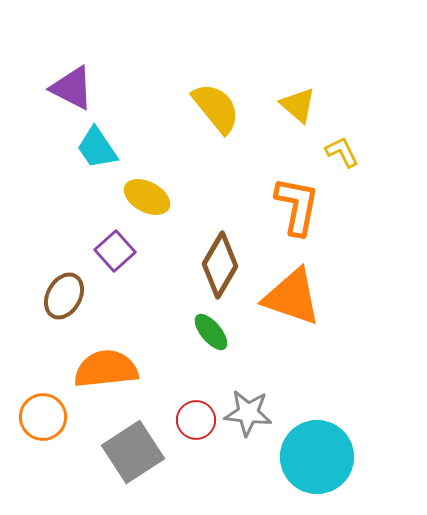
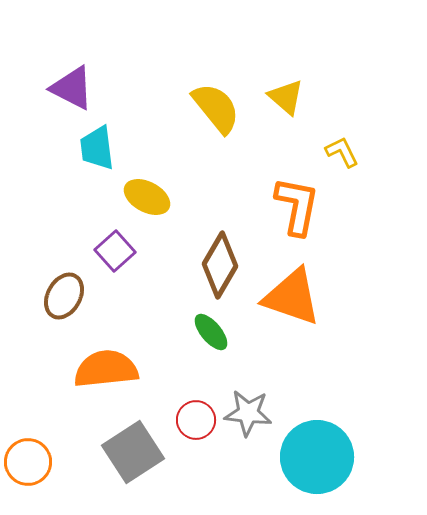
yellow triangle: moved 12 px left, 8 px up
cyan trapezoid: rotated 27 degrees clockwise
orange circle: moved 15 px left, 45 px down
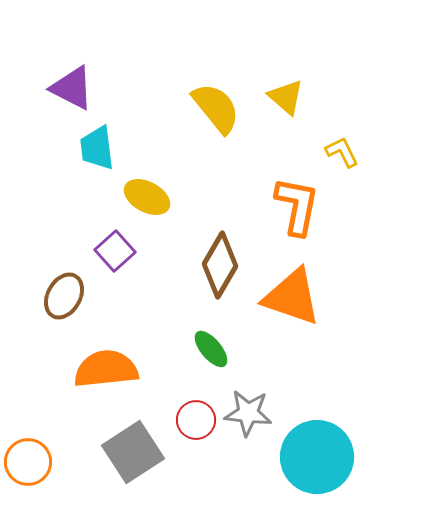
green ellipse: moved 17 px down
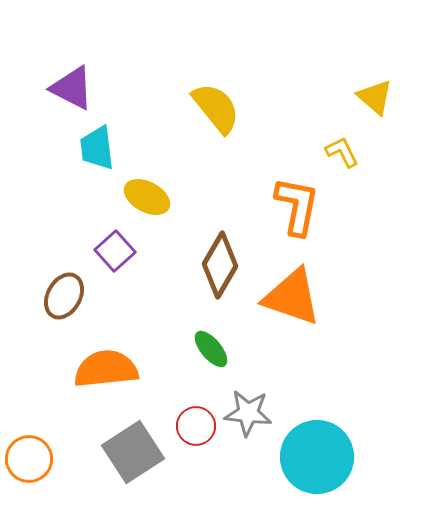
yellow triangle: moved 89 px right
red circle: moved 6 px down
orange circle: moved 1 px right, 3 px up
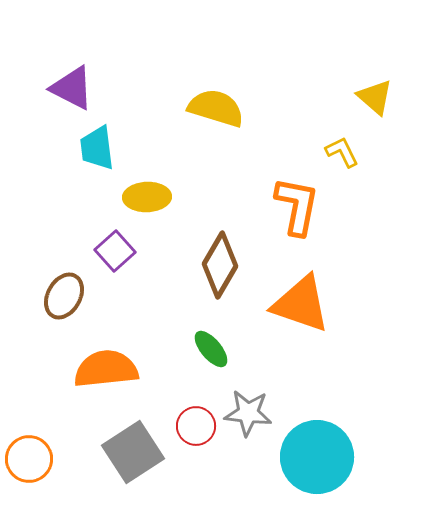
yellow semicircle: rotated 34 degrees counterclockwise
yellow ellipse: rotated 30 degrees counterclockwise
orange triangle: moved 9 px right, 7 px down
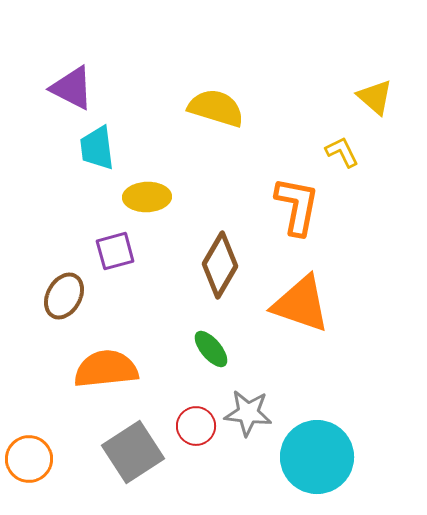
purple square: rotated 27 degrees clockwise
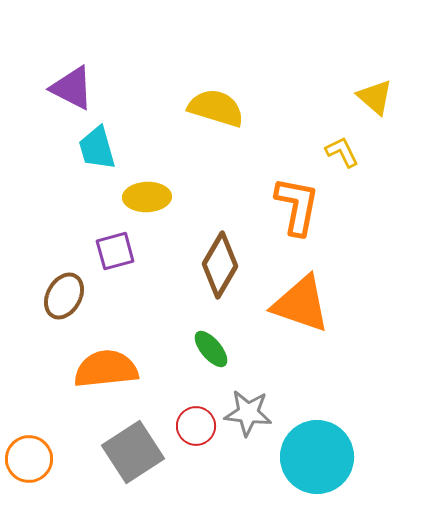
cyan trapezoid: rotated 9 degrees counterclockwise
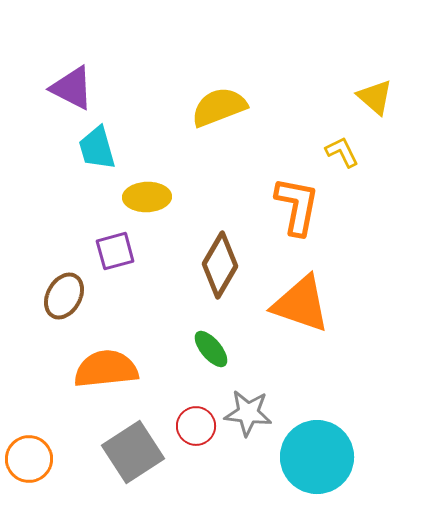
yellow semicircle: moved 3 px right, 1 px up; rotated 38 degrees counterclockwise
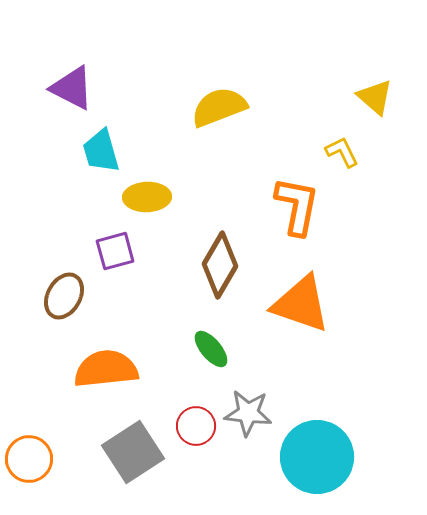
cyan trapezoid: moved 4 px right, 3 px down
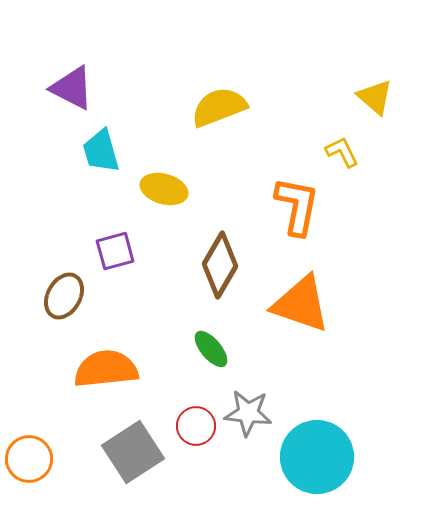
yellow ellipse: moved 17 px right, 8 px up; rotated 18 degrees clockwise
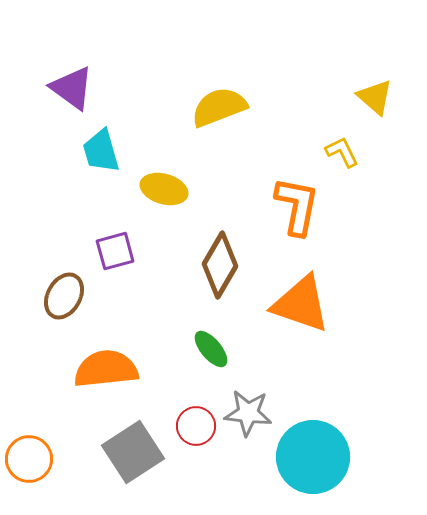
purple triangle: rotated 9 degrees clockwise
cyan circle: moved 4 px left
